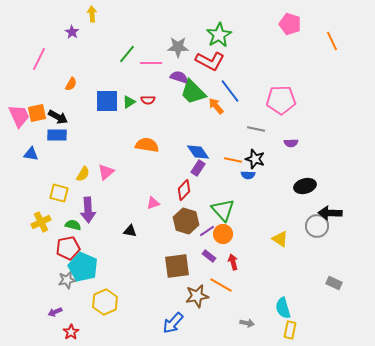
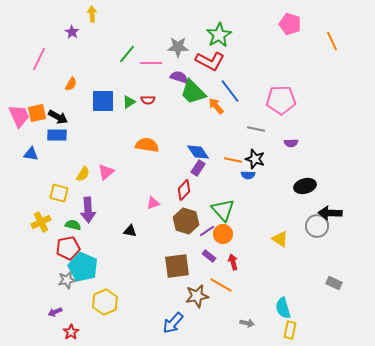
blue square at (107, 101): moved 4 px left
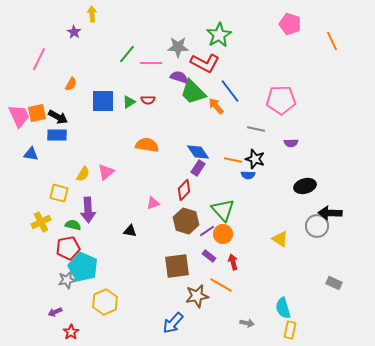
purple star at (72, 32): moved 2 px right
red L-shape at (210, 61): moved 5 px left, 2 px down
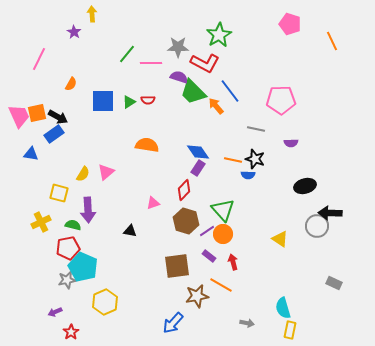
blue rectangle at (57, 135): moved 3 px left, 1 px up; rotated 36 degrees counterclockwise
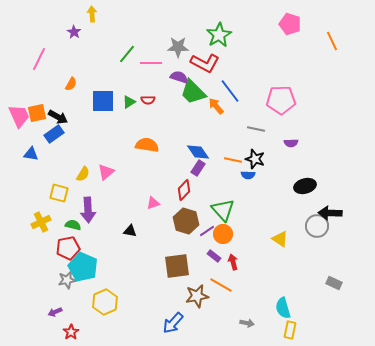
purple rectangle at (209, 256): moved 5 px right
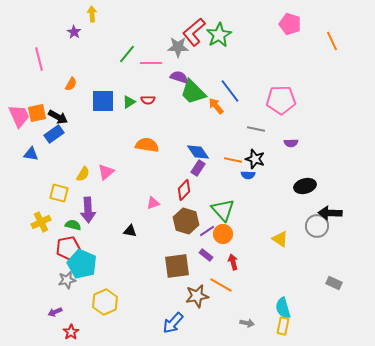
pink line at (39, 59): rotated 40 degrees counterclockwise
red L-shape at (205, 63): moved 11 px left, 31 px up; rotated 112 degrees clockwise
purple rectangle at (214, 256): moved 8 px left, 1 px up
cyan pentagon at (83, 267): moved 1 px left, 3 px up
yellow rectangle at (290, 330): moved 7 px left, 4 px up
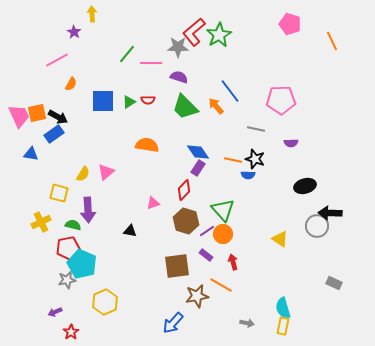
pink line at (39, 59): moved 18 px right, 1 px down; rotated 75 degrees clockwise
green trapezoid at (193, 92): moved 8 px left, 15 px down
